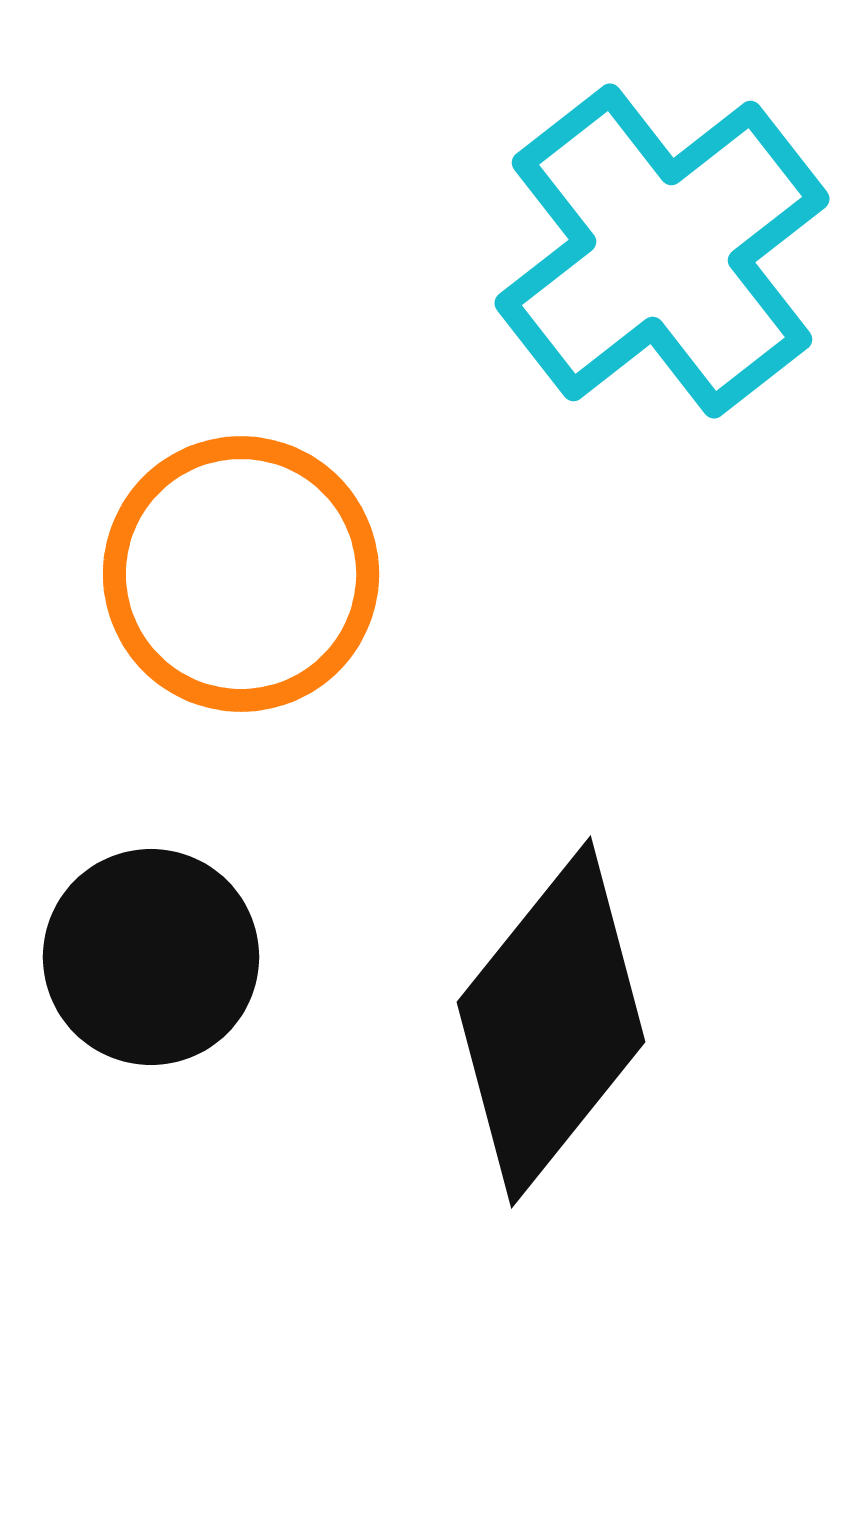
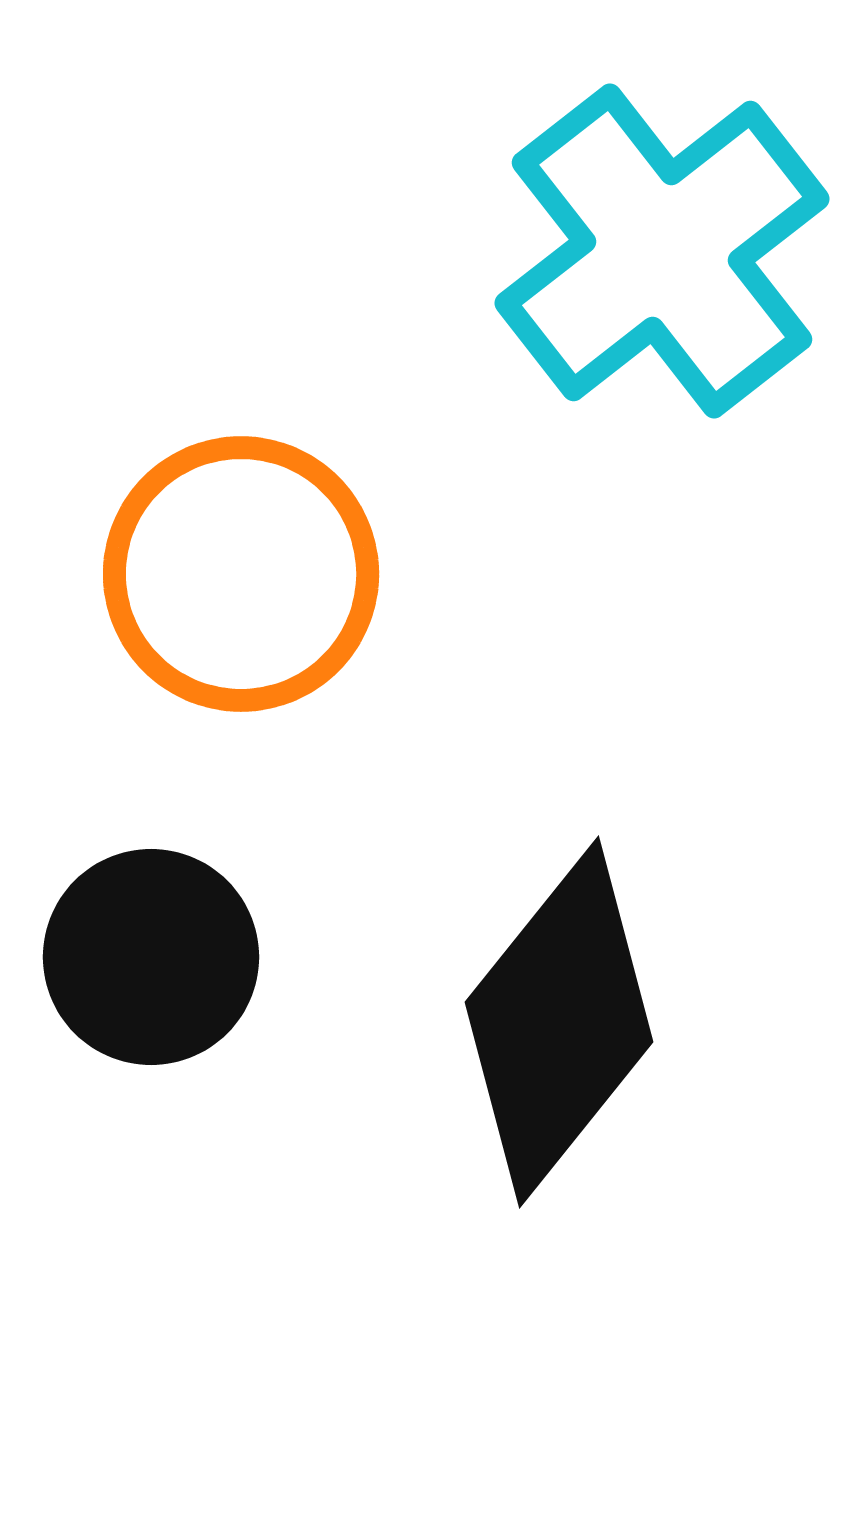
black diamond: moved 8 px right
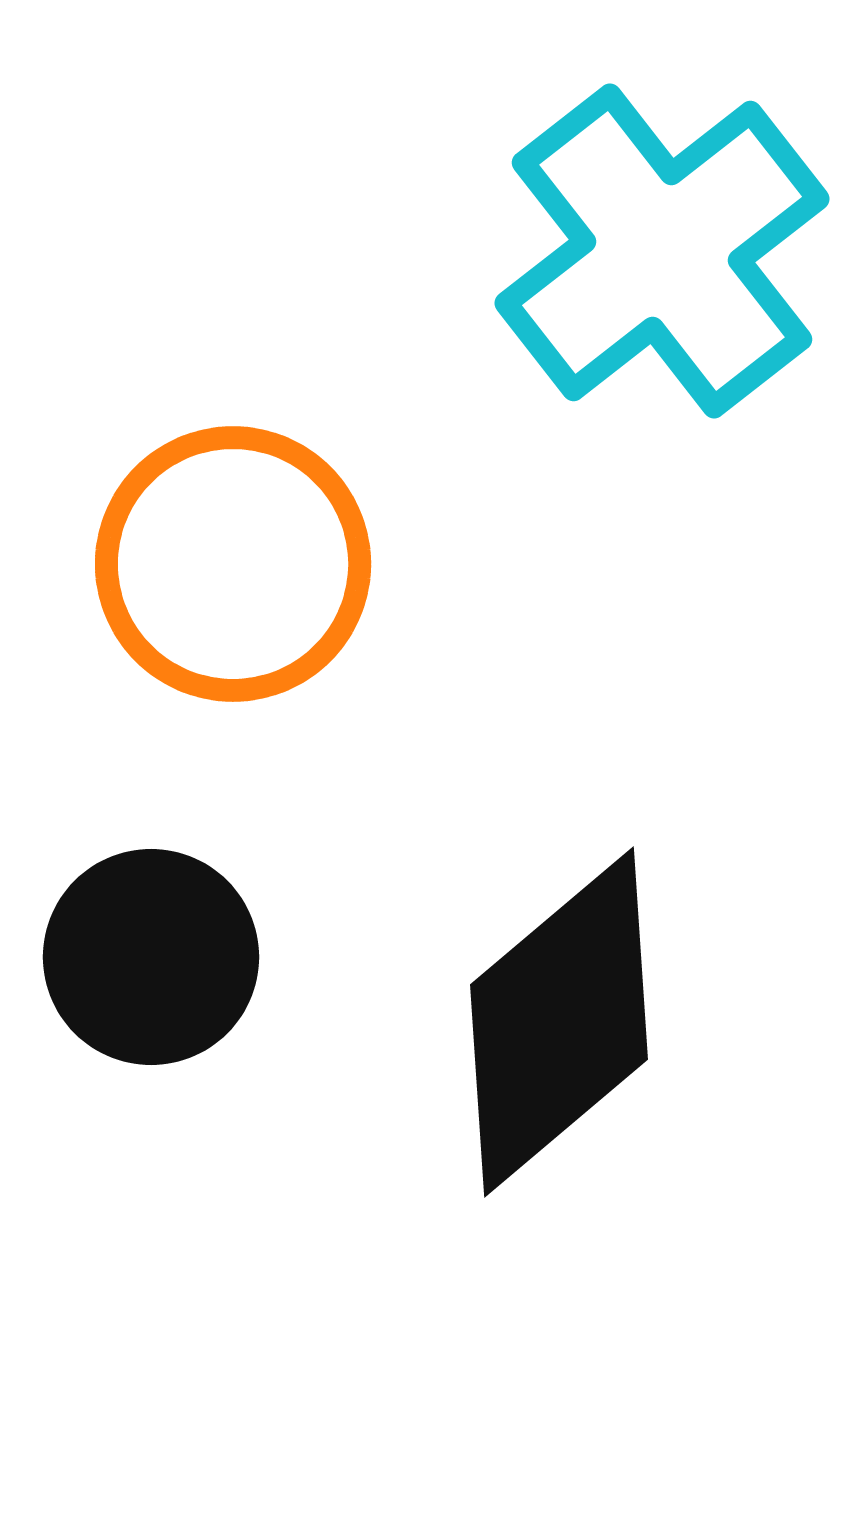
orange circle: moved 8 px left, 10 px up
black diamond: rotated 11 degrees clockwise
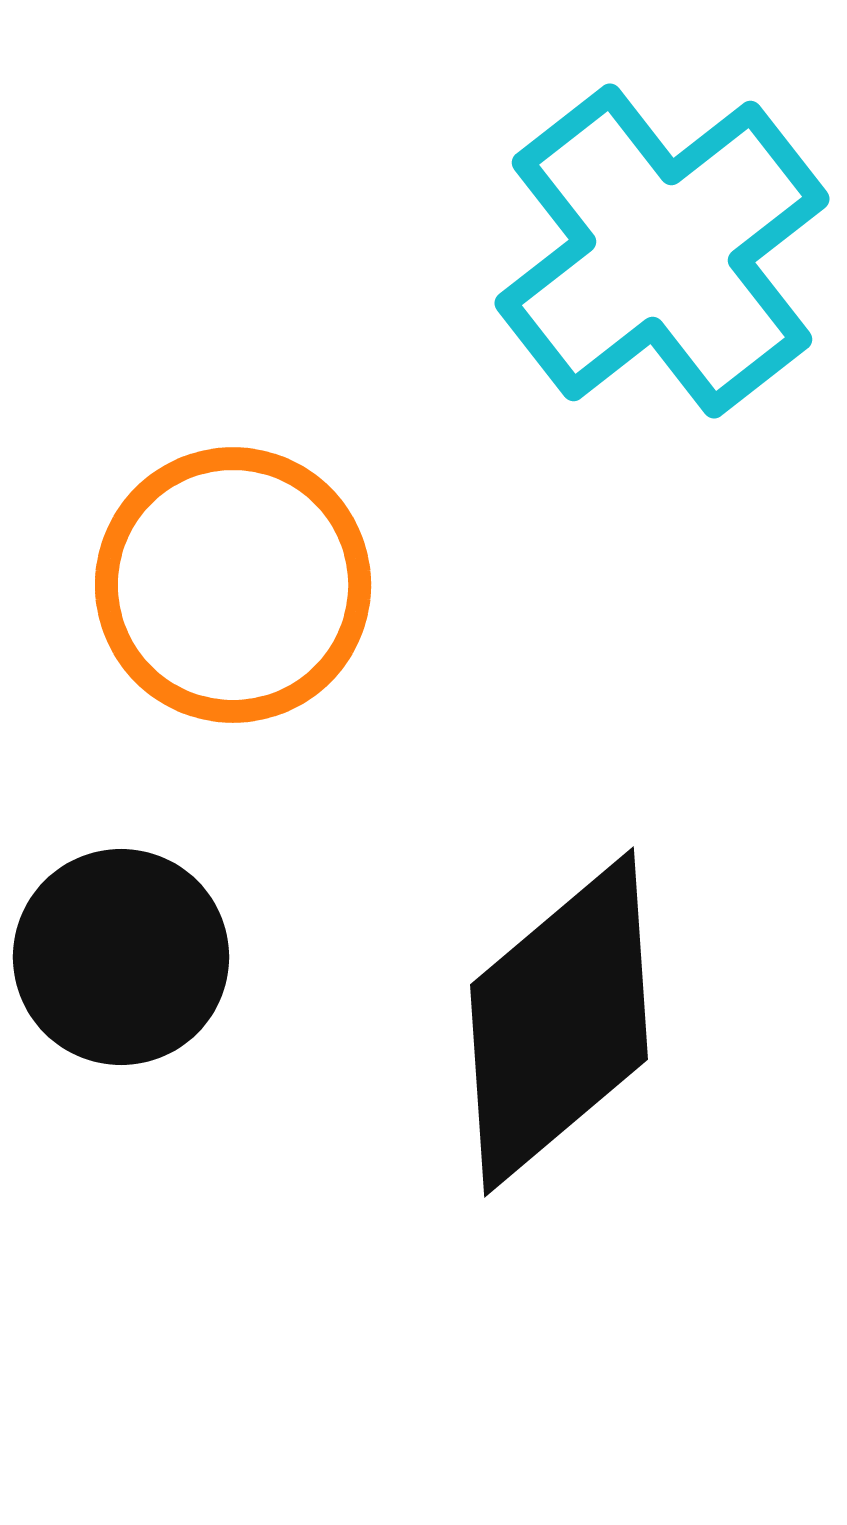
orange circle: moved 21 px down
black circle: moved 30 px left
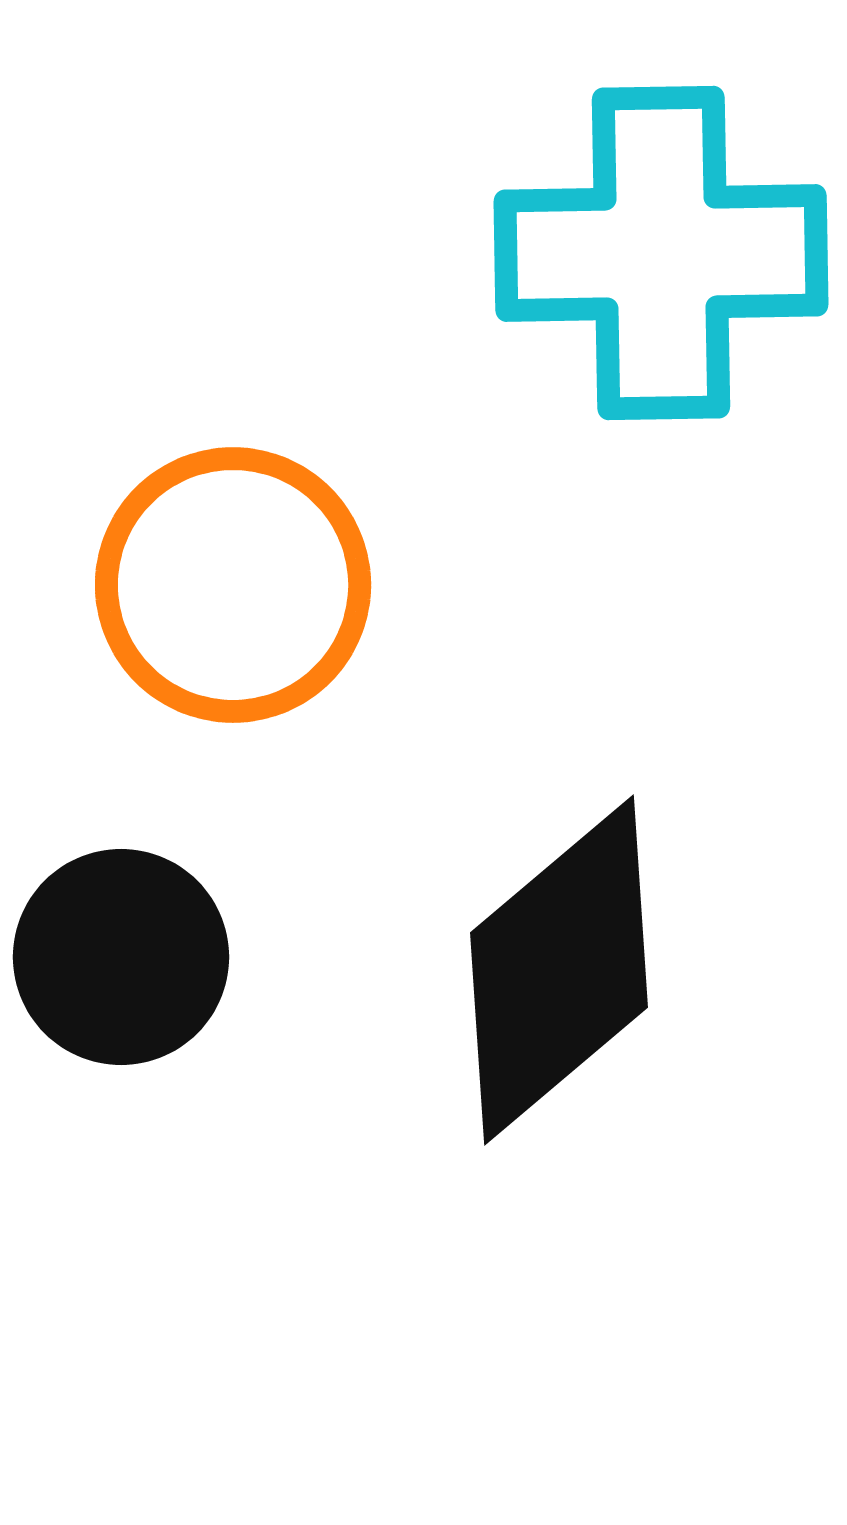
cyan cross: moved 1 px left, 2 px down; rotated 37 degrees clockwise
black diamond: moved 52 px up
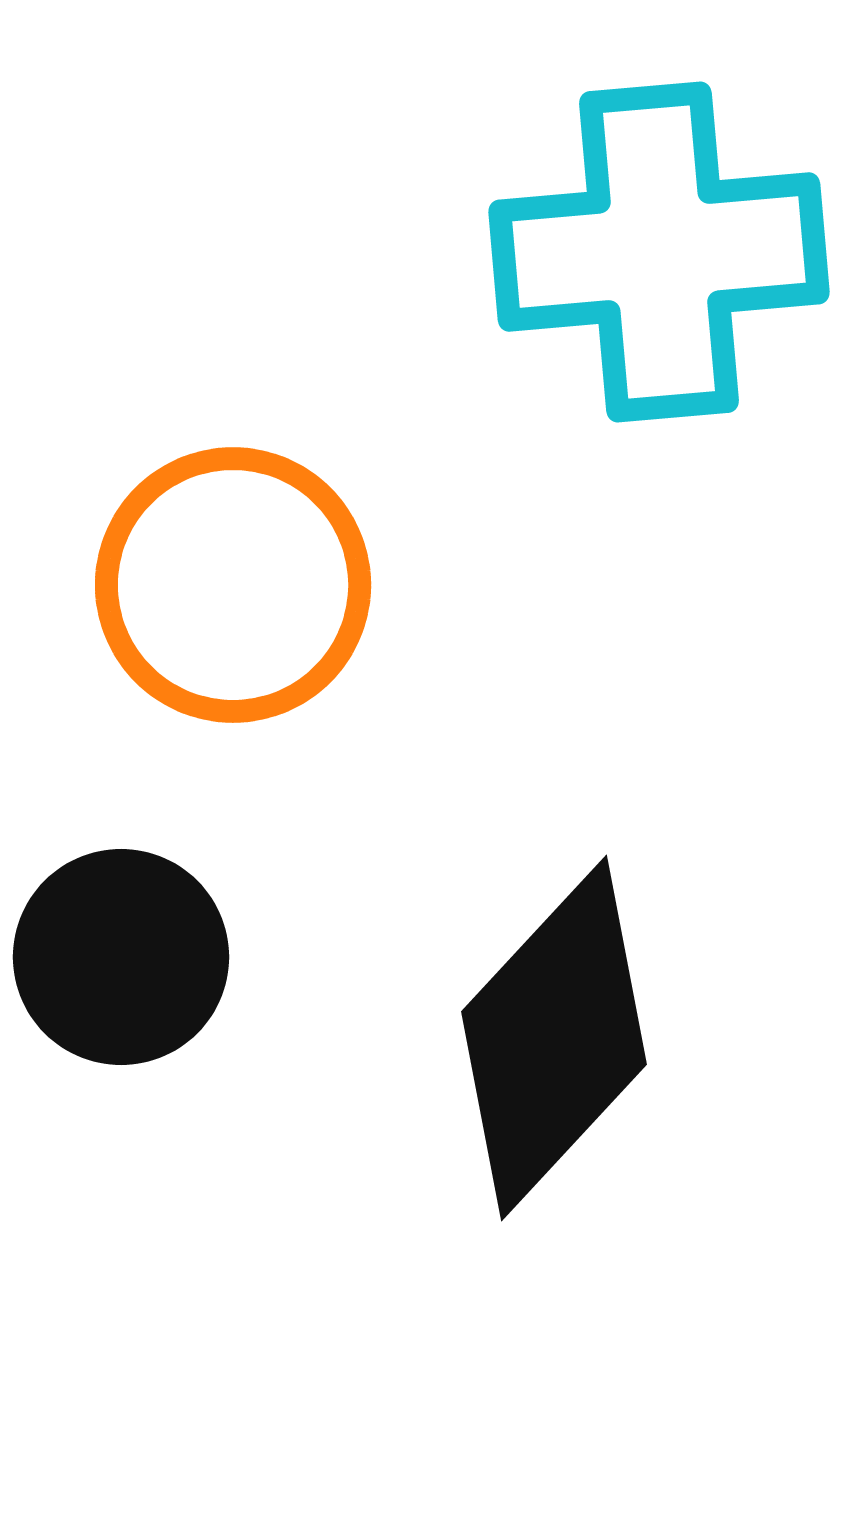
cyan cross: moved 2 px left, 1 px up; rotated 4 degrees counterclockwise
black diamond: moved 5 px left, 68 px down; rotated 7 degrees counterclockwise
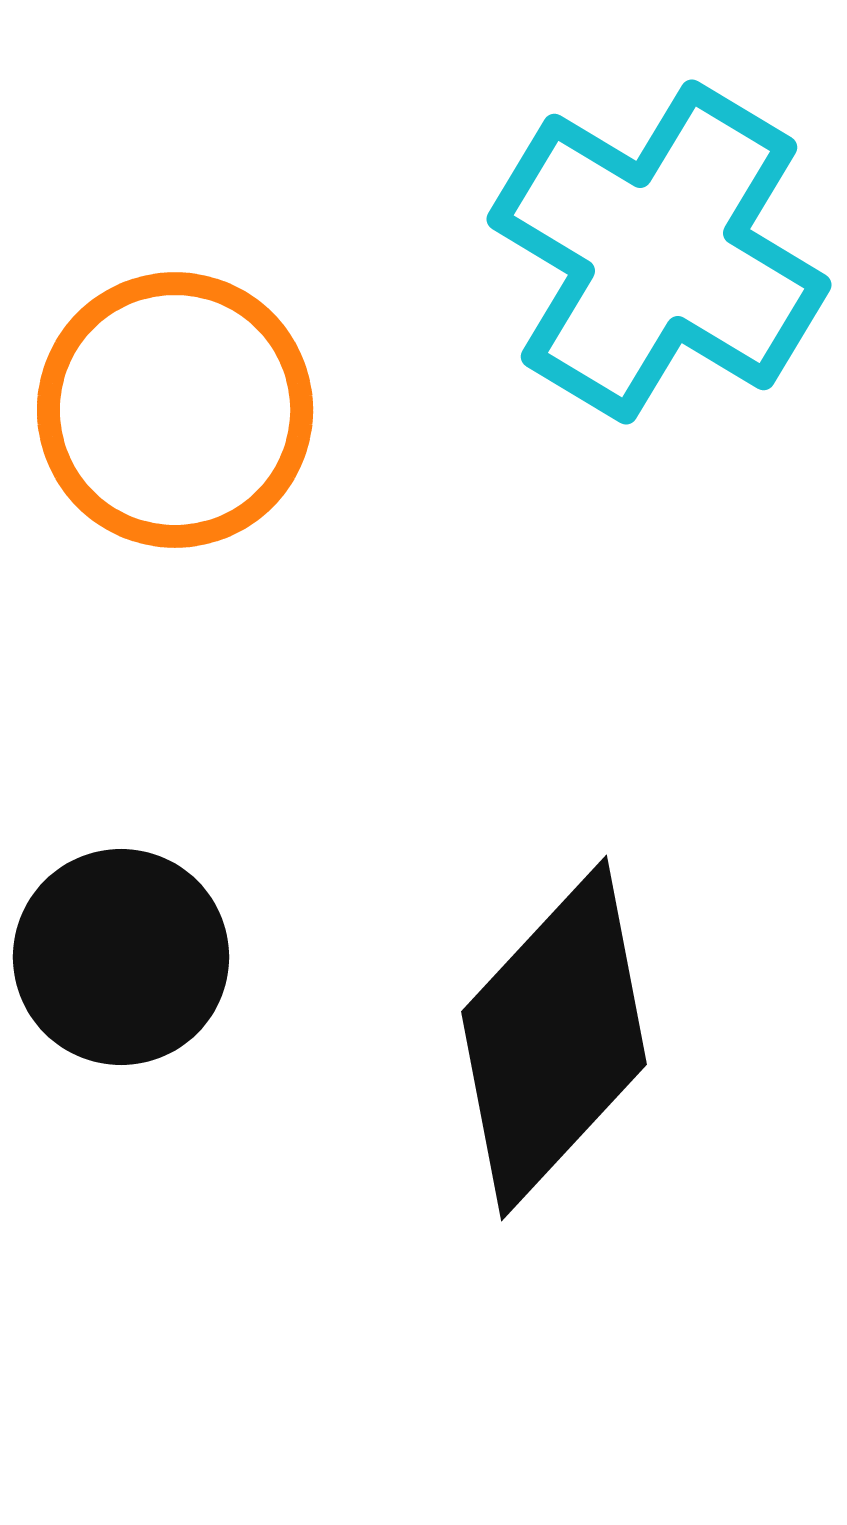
cyan cross: rotated 36 degrees clockwise
orange circle: moved 58 px left, 175 px up
